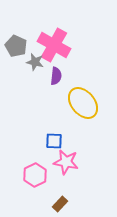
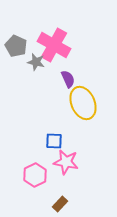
gray star: moved 1 px right
purple semicircle: moved 12 px right, 3 px down; rotated 30 degrees counterclockwise
yellow ellipse: rotated 16 degrees clockwise
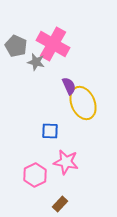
pink cross: moved 1 px left, 1 px up
purple semicircle: moved 1 px right, 7 px down
blue square: moved 4 px left, 10 px up
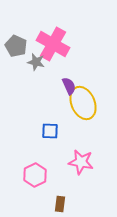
pink star: moved 15 px right
brown rectangle: rotated 35 degrees counterclockwise
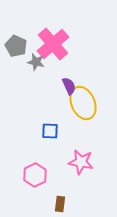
pink cross: rotated 20 degrees clockwise
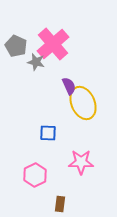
blue square: moved 2 px left, 2 px down
pink star: rotated 10 degrees counterclockwise
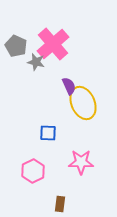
pink hexagon: moved 2 px left, 4 px up
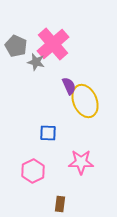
yellow ellipse: moved 2 px right, 2 px up
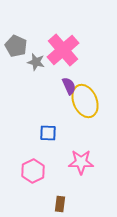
pink cross: moved 10 px right, 6 px down
